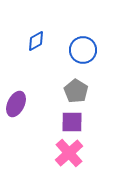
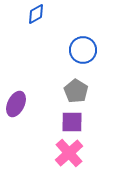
blue diamond: moved 27 px up
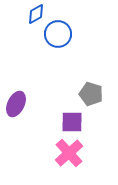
blue circle: moved 25 px left, 16 px up
gray pentagon: moved 15 px right, 3 px down; rotated 15 degrees counterclockwise
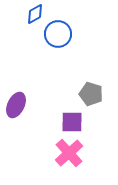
blue diamond: moved 1 px left
purple ellipse: moved 1 px down
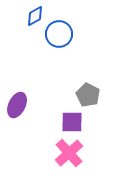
blue diamond: moved 2 px down
blue circle: moved 1 px right
gray pentagon: moved 3 px left, 1 px down; rotated 10 degrees clockwise
purple ellipse: moved 1 px right
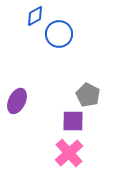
purple ellipse: moved 4 px up
purple square: moved 1 px right, 1 px up
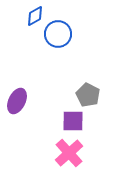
blue circle: moved 1 px left
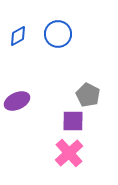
blue diamond: moved 17 px left, 20 px down
purple ellipse: rotated 40 degrees clockwise
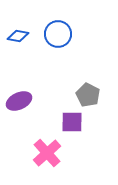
blue diamond: rotated 40 degrees clockwise
purple ellipse: moved 2 px right
purple square: moved 1 px left, 1 px down
pink cross: moved 22 px left
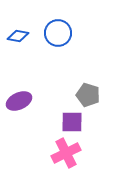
blue circle: moved 1 px up
gray pentagon: rotated 10 degrees counterclockwise
pink cross: moved 19 px right; rotated 16 degrees clockwise
